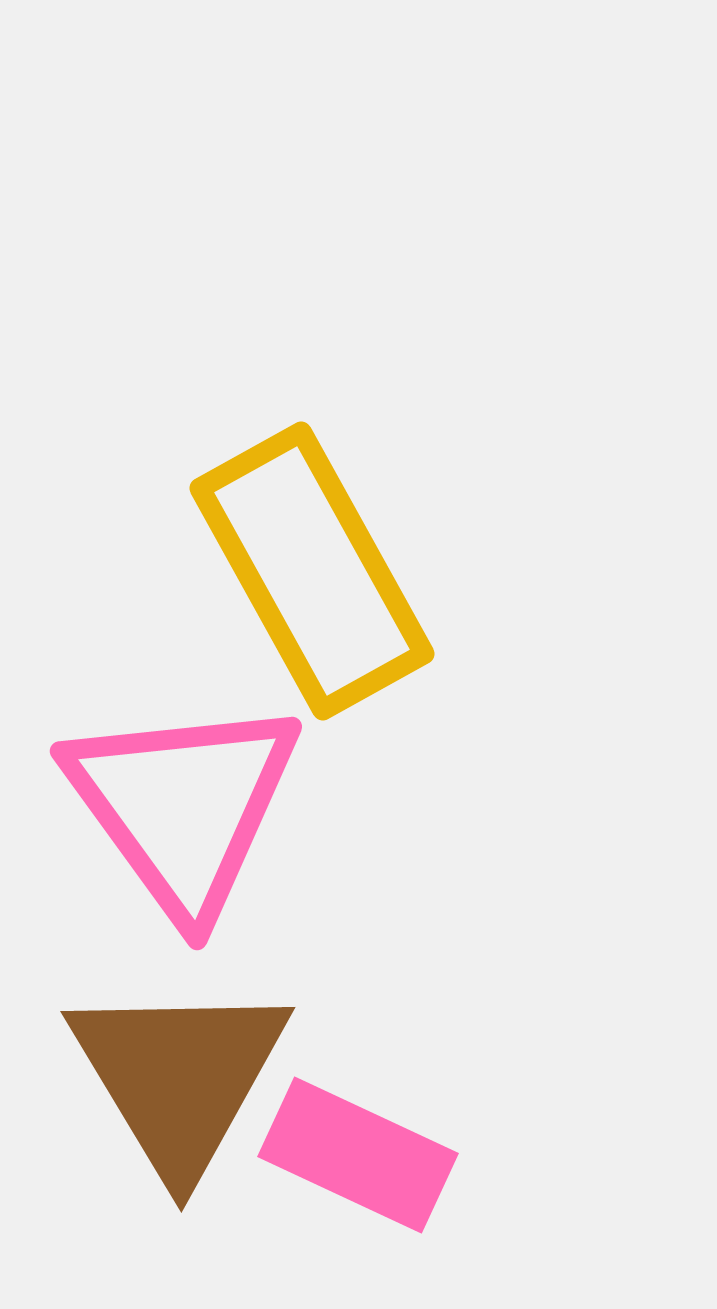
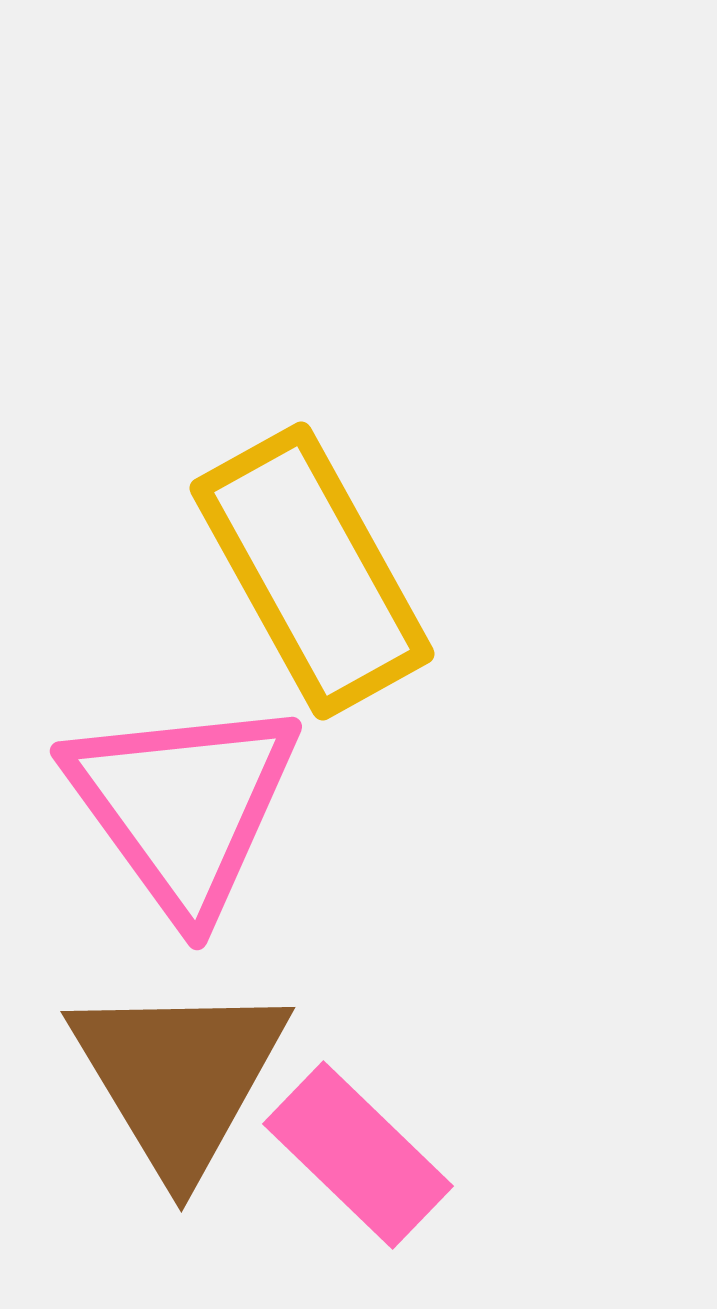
pink rectangle: rotated 19 degrees clockwise
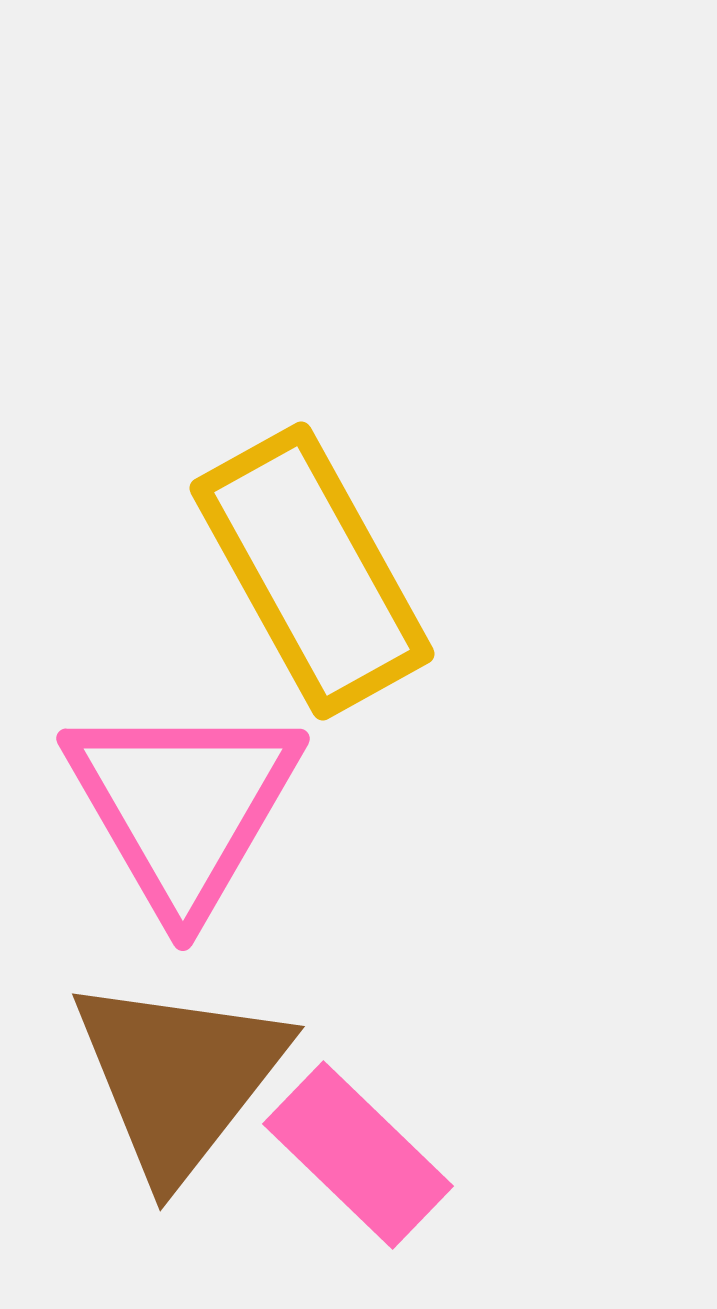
pink triangle: rotated 6 degrees clockwise
brown triangle: rotated 9 degrees clockwise
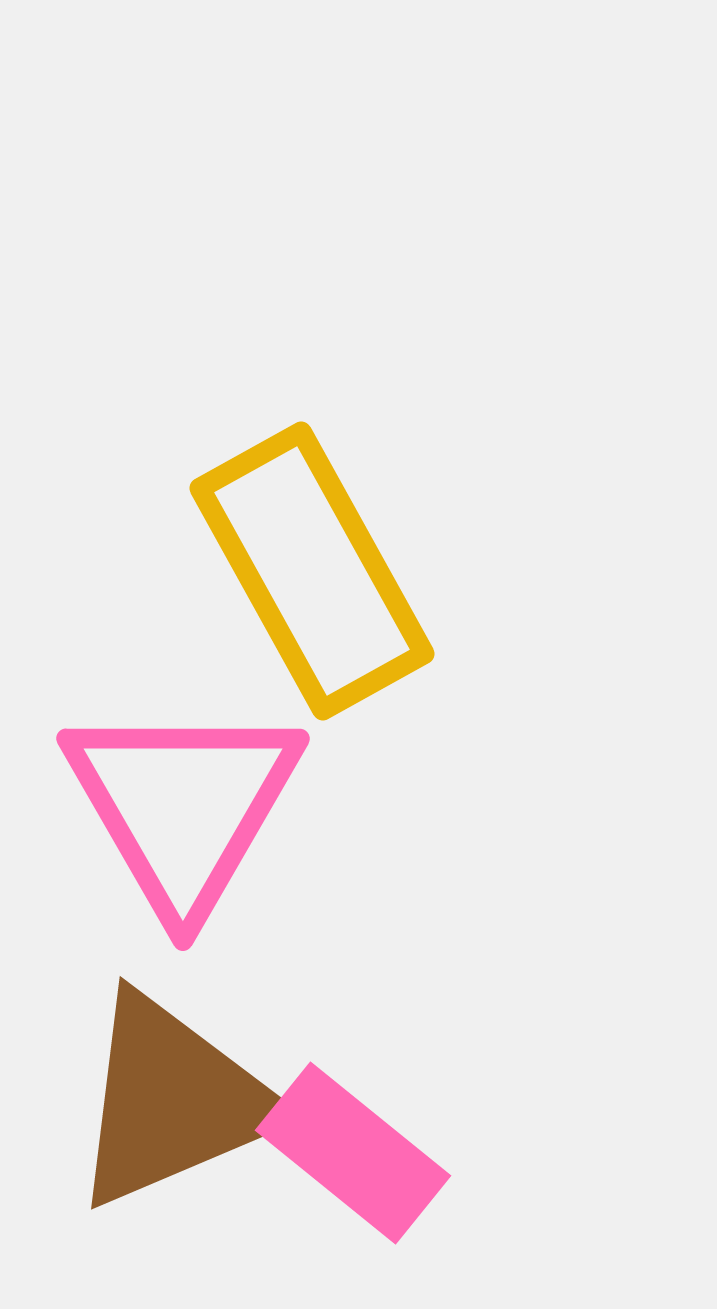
brown triangle: moved 6 px left, 24 px down; rotated 29 degrees clockwise
pink rectangle: moved 5 px left, 2 px up; rotated 5 degrees counterclockwise
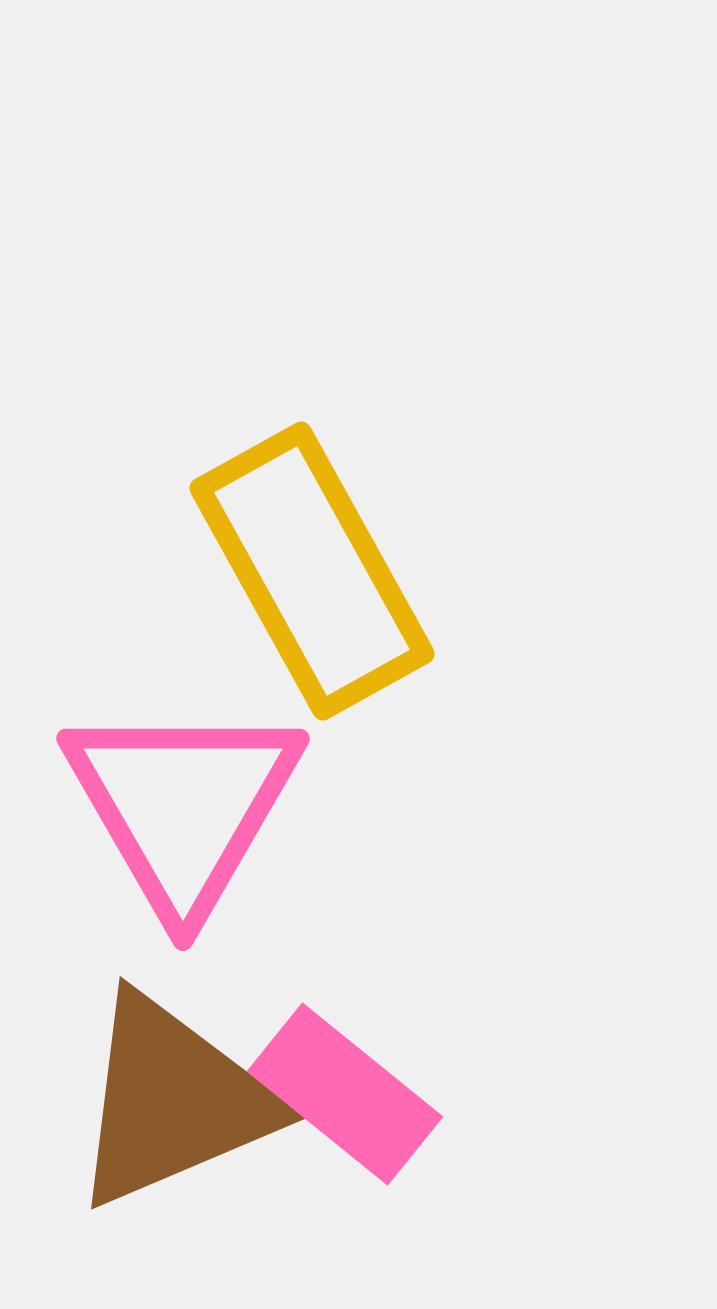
pink rectangle: moved 8 px left, 59 px up
